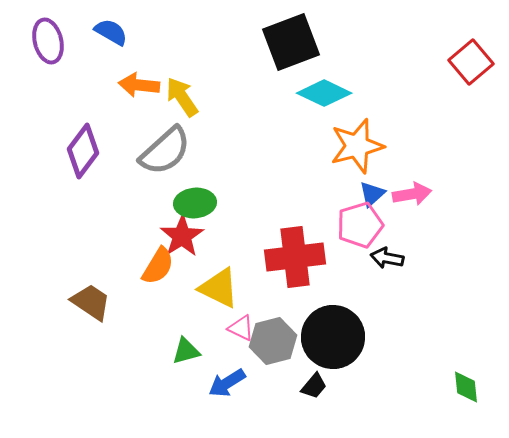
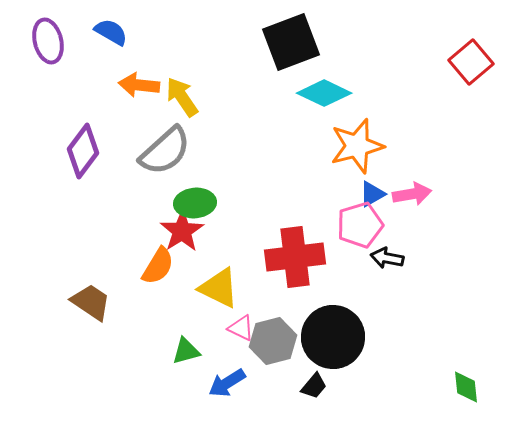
blue triangle: rotated 12 degrees clockwise
red star: moved 5 px up
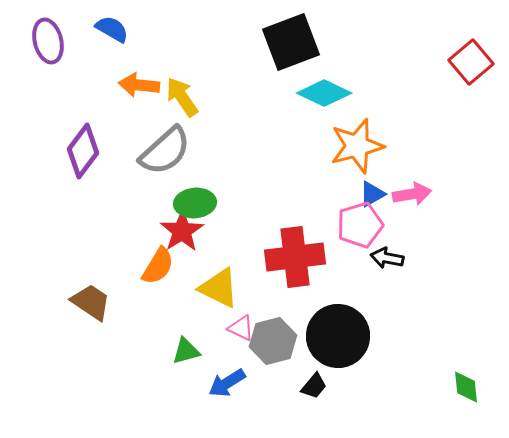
blue semicircle: moved 1 px right, 3 px up
black circle: moved 5 px right, 1 px up
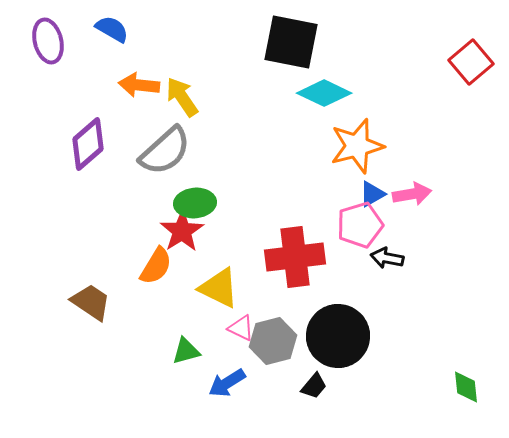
black square: rotated 32 degrees clockwise
purple diamond: moved 5 px right, 7 px up; rotated 12 degrees clockwise
orange semicircle: moved 2 px left
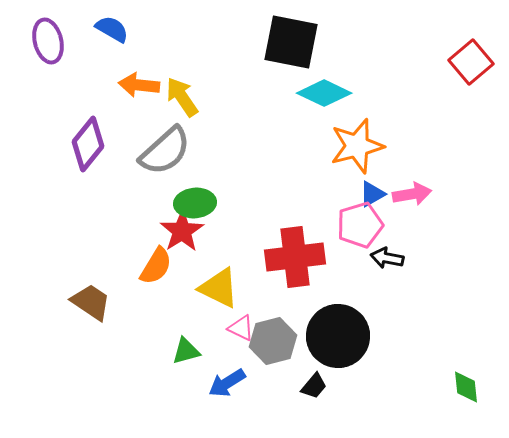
purple diamond: rotated 10 degrees counterclockwise
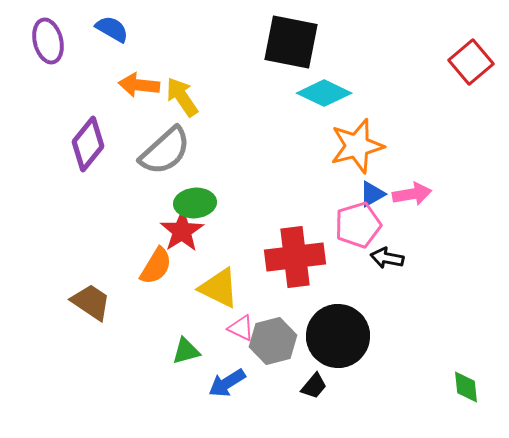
pink pentagon: moved 2 px left
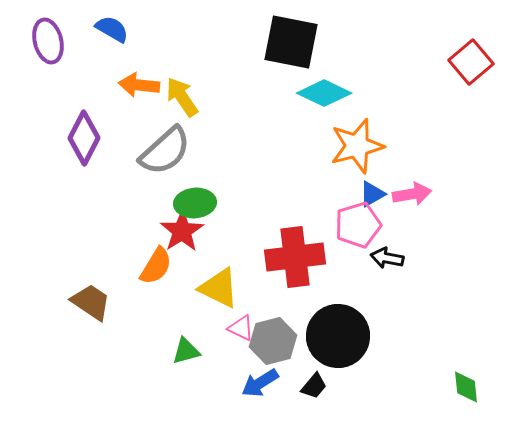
purple diamond: moved 4 px left, 6 px up; rotated 12 degrees counterclockwise
blue arrow: moved 33 px right
